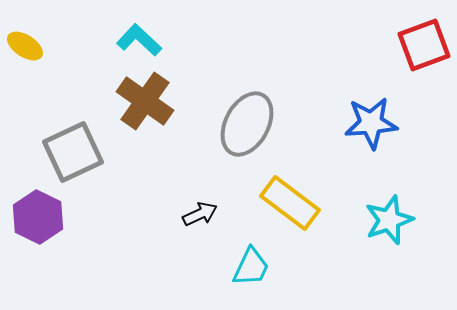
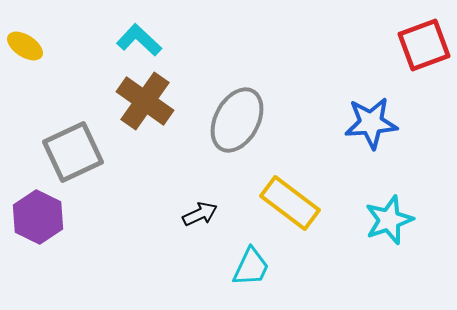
gray ellipse: moved 10 px left, 4 px up
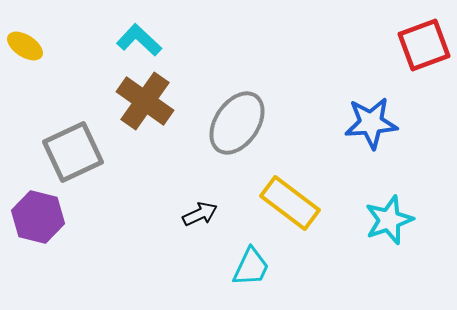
gray ellipse: moved 3 px down; rotated 6 degrees clockwise
purple hexagon: rotated 12 degrees counterclockwise
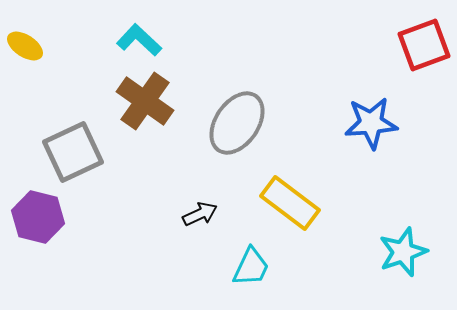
cyan star: moved 14 px right, 32 px down
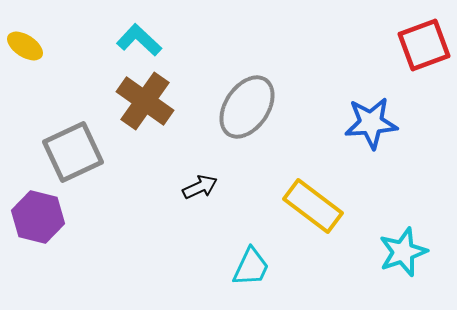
gray ellipse: moved 10 px right, 16 px up
yellow rectangle: moved 23 px right, 3 px down
black arrow: moved 27 px up
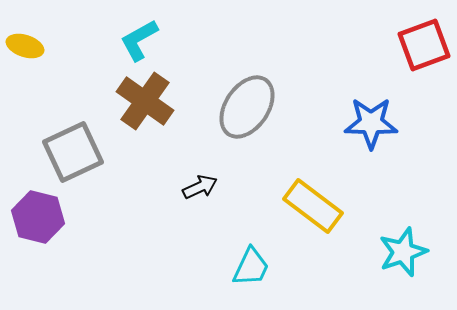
cyan L-shape: rotated 72 degrees counterclockwise
yellow ellipse: rotated 15 degrees counterclockwise
blue star: rotated 6 degrees clockwise
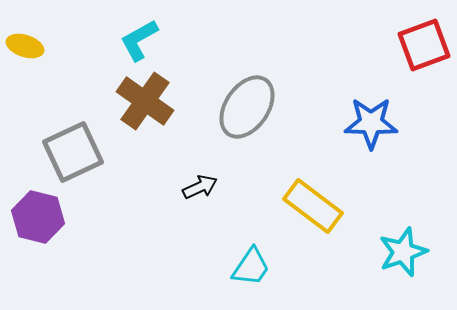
cyan trapezoid: rotated 9 degrees clockwise
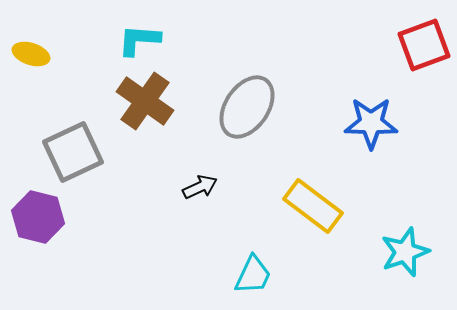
cyan L-shape: rotated 33 degrees clockwise
yellow ellipse: moved 6 px right, 8 px down
cyan star: moved 2 px right
cyan trapezoid: moved 2 px right, 8 px down; rotated 9 degrees counterclockwise
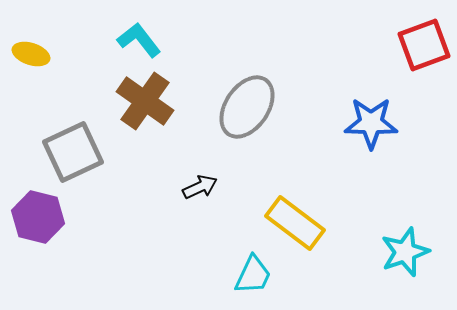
cyan L-shape: rotated 48 degrees clockwise
yellow rectangle: moved 18 px left, 17 px down
